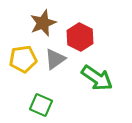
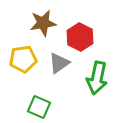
brown star: rotated 12 degrees clockwise
gray triangle: moved 4 px right, 4 px down
green arrow: rotated 68 degrees clockwise
green square: moved 2 px left, 2 px down
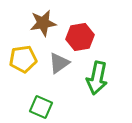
red hexagon: rotated 24 degrees clockwise
green square: moved 2 px right
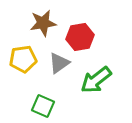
green arrow: moved 1 px left, 2 px down; rotated 40 degrees clockwise
green square: moved 2 px right, 1 px up
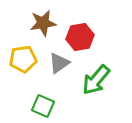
green arrow: rotated 12 degrees counterclockwise
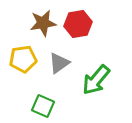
red hexagon: moved 2 px left, 13 px up
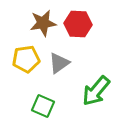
red hexagon: rotated 12 degrees clockwise
yellow pentagon: moved 3 px right
green arrow: moved 11 px down
